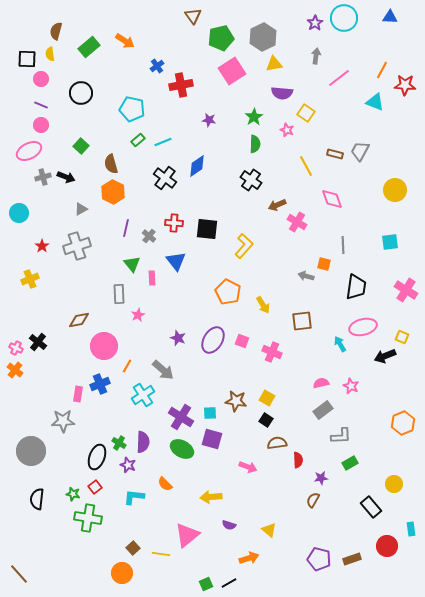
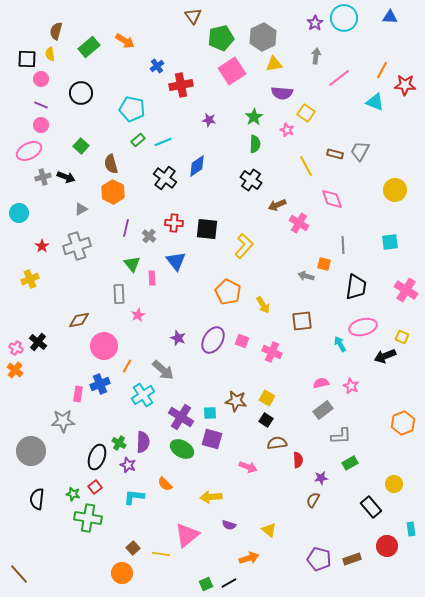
pink cross at (297, 222): moved 2 px right, 1 px down
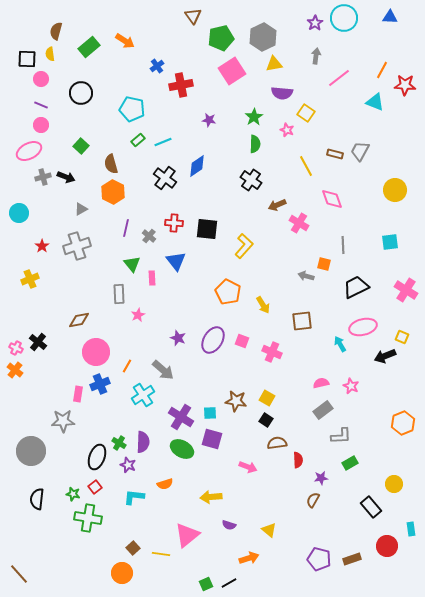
black trapezoid at (356, 287): rotated 124 degrees counterclockwise
pink circle at (104, 346): moved 8 px left, 6 px down
orange semicircle at (165, 484): rotated 63 degrees counterclockwise
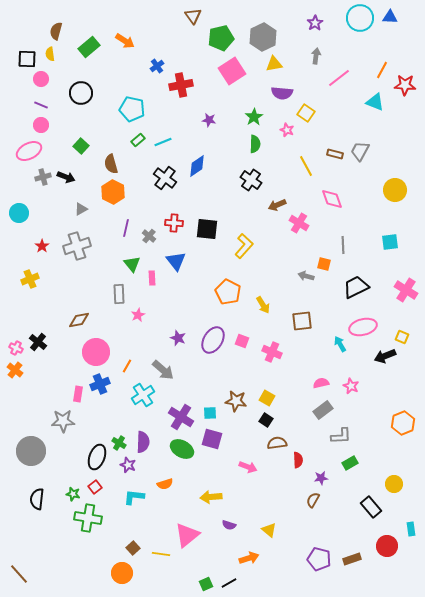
cyan circle at (344, 18): moved 16 px right
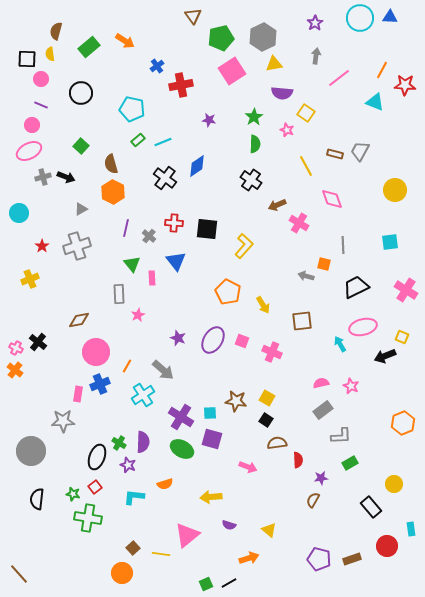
pink circle at (41, 125): moved 9 px left
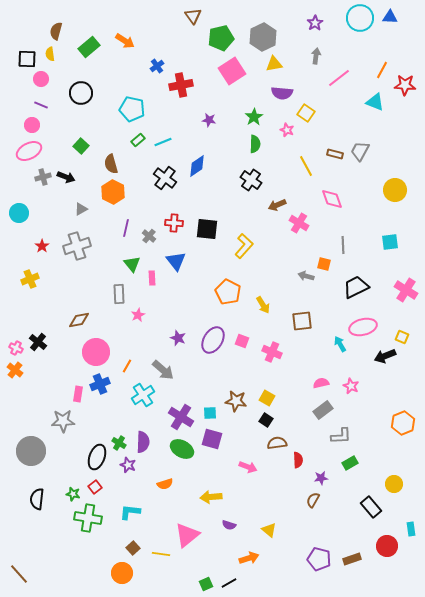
cyan L-shape at (134, 497): moved 4 px left, 15 px down
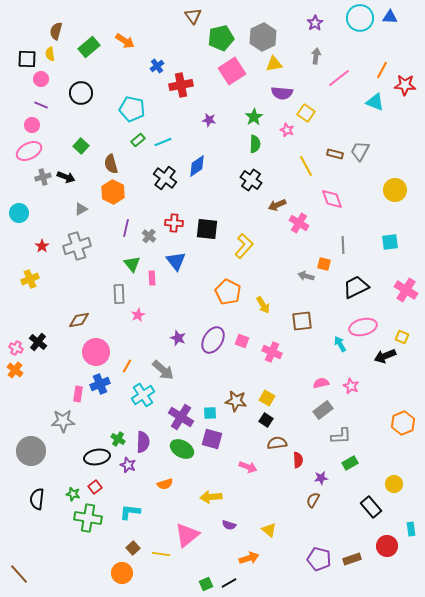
green cross at (119, 443): moved 1 px left, 4 px up
black ellipse at (97, 457): rotated 60 degrees clockwise
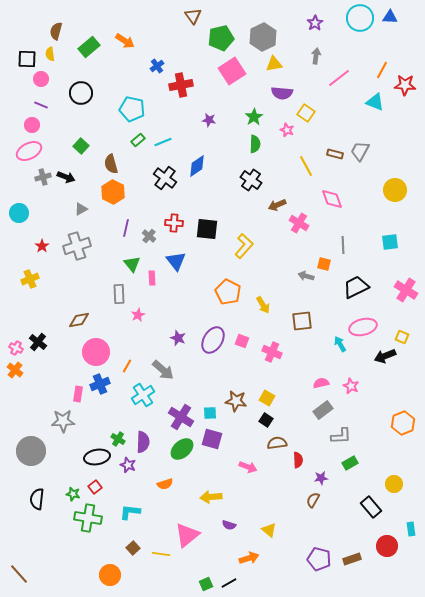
green ellipse at (182, 449): rotated 70 degrees counterclockwise
orange circle at (122, 573): moved 12 px left, 2 px down
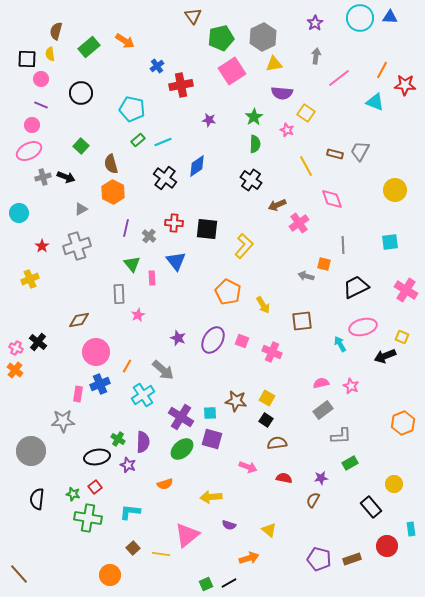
pink cross at (299, 223): rotated 24 degrees clockwise
red semicircle at (298, 460): moved 14 px left, 18 px down; rotated 77 degrees counterclockwise
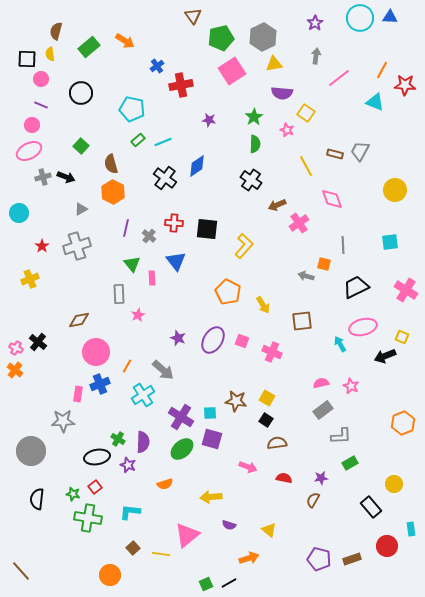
brown line at (19, 574): moved 2 px right, 3 px up
